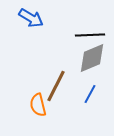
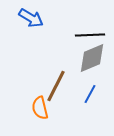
orange semicircle: moved 2 px right, 3 px down
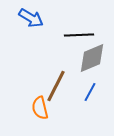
black line: moved 11 px left
blue line: moved 2 px up
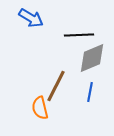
blue line: rotated 18 degrees counterclockwise
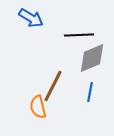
brown line: moved 3 px left
orange semicircle: moved 2 px left, 1 px up
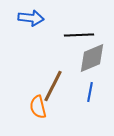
blue arrow: rotated 25 degrees counterclockwise
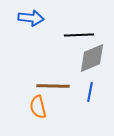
brown line: rotated 64 degrees clockwise
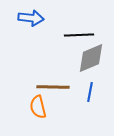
gray diamond: moved 1 px left
brown line: moved 1 px down
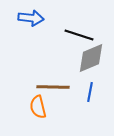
black line: rotated 20 degrees clockwise
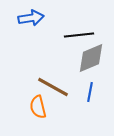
blue arrow: rotated 15 degrees counterclockwise
black line: rotated 24 degrees counterclockwise
brown line: rotated 28 degrees clockwise
